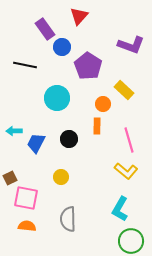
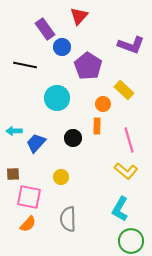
black circle: moved 4 px right, 1 px up
blue trapezoid: rotated 15 degrees clockwise
brown square: moved 3 px right, 4 px up; rotated 24 degrees clockwise
pink square: moved 3 px right, 1 px up
orange semicircle: moved 1 px right, 2 px up; rotated 126 degrees clockwise
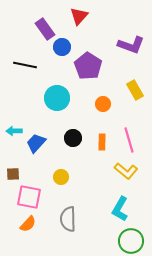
yellow rectangle: moved 11 px right; rotated 18 degrees clockwise
orange rectangle: moved 5 px right, 16 px down
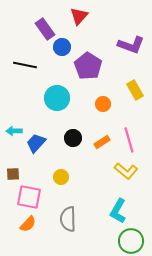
orange rectangle: rotated 56 degrees clockwise
cyan L-shape: moved 2 px left, 2 px down
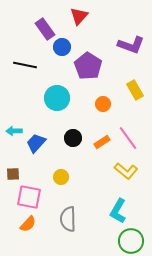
pink line: moved 1 px left, 2 px up; rotated 20 degrees counterclockwise
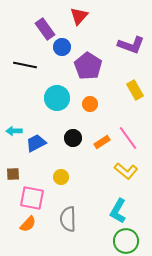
orange circle: moved 13 px left
blue trapezoid: rotated 20 degrees clockwise
pink square: moved 3 px right, 1 px down
green circle: moved 5 px left
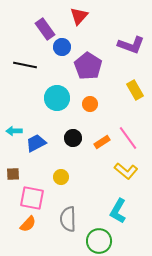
green circle: moved 27 px left
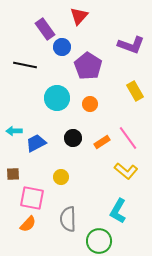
yellow rectangle: moved 1 px down
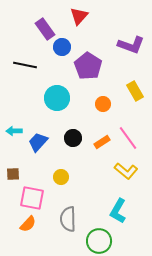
orange circle: moved 13 px right
blue trapezoid: moved 2 px right, 1 px up; rotated 20 degrees counterclockwise
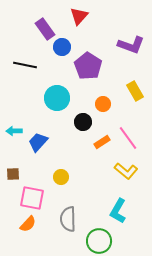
black circle: moved 10 px right, 16 px up
